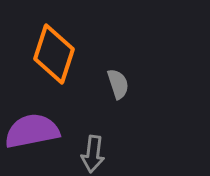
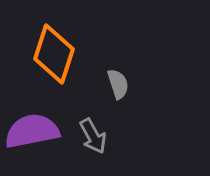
gray arrow: moved 18 px up; rotated 36 degrees counterclockwise
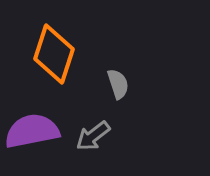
gray arrow: rotated 81 degrees clockwise
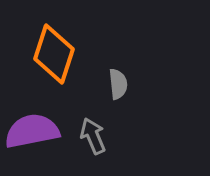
gray semicircle: rotated 12 degrees clockwise
gray arrow: rotated 105 degrees clockwise
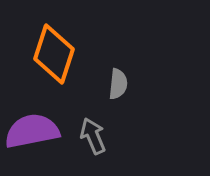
gray semicircle: rotated 12 degrees clockwise
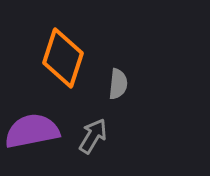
orange diamond: moved 9 px right, 4 px down
gray arrow: rotated 54 degrees clockwise
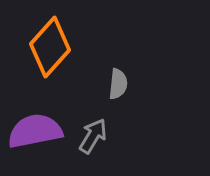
orange diamond: moved 13 px left, 11 px up; rotated 24 degrees clockwise
purple semicircle: moved 3 px right
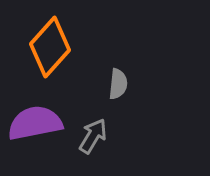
purple semicircle: moved 8 px up
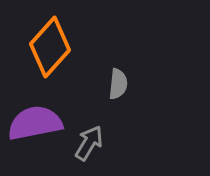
gray arrow: moved 4 px left, 7 px down
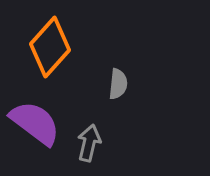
purple semicircle: rotated 48 degrees clockwise
gray arrow: rotated 18 degrees counterclockwise
